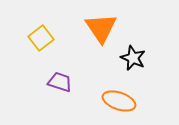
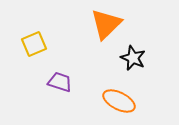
orange triangle: moved 5 px right, 4 px up; rotated 20 degrees clockwise
yellow square: moved 7 px left, 6 px down; rotated 15 degrees clockwise
orange ellipse: rotated 8 degrees clockwise
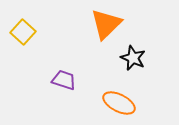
yellow square: moved 11 px left, 12 px up; rotated 25 degrees counterclockwise
purple trapezoid: moved 4 px right, 2 px up
orange ellipse: moved 2 px down
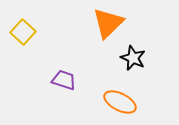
orange triangle: moved 2 px right, 1 px up
orange ellipse: moved 1 px right, 1 px up
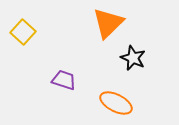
orange ellipse: moved 4 px left, 1 px down
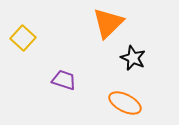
yellow square: moved 6 px down
orange ellipse: moved 9 px right
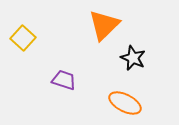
orange triangle: moved 4 px left, 2 px down
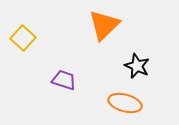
black star: moved 4 px right, 8 px down
orange ellipse: rotated 12 degrees counterclockwise
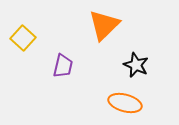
black star: moved 1 px left, 1 px up
purple trapezoid: moved 1 px left, 14 px up; rotated 85 degrees clockwise
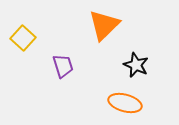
purple trapezoid: rotated 30 degrees counterclockwise
